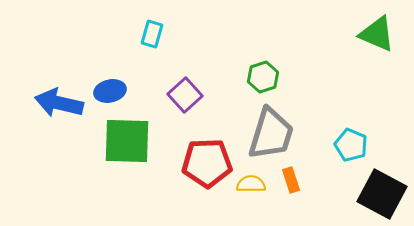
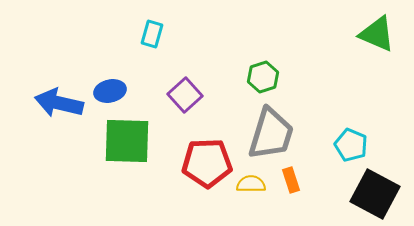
black square: moved 7 px left
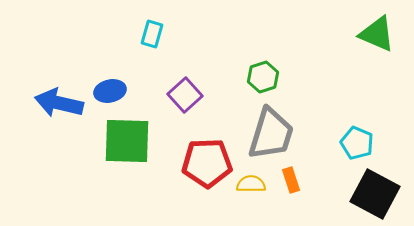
cyan pentagon: moved 6 px right, 2 px up
